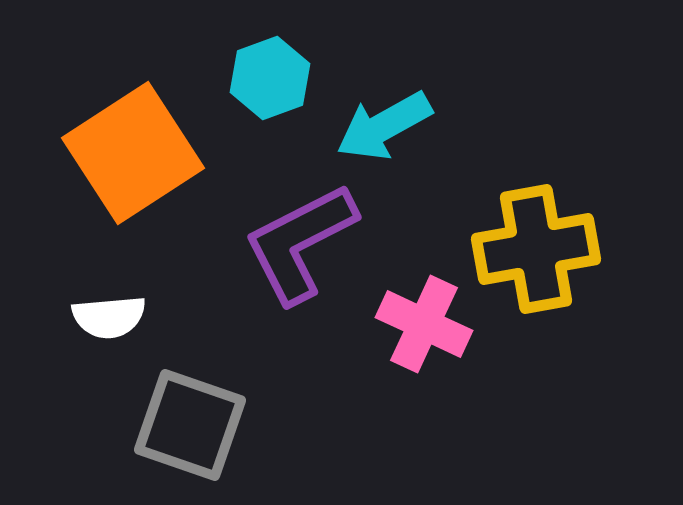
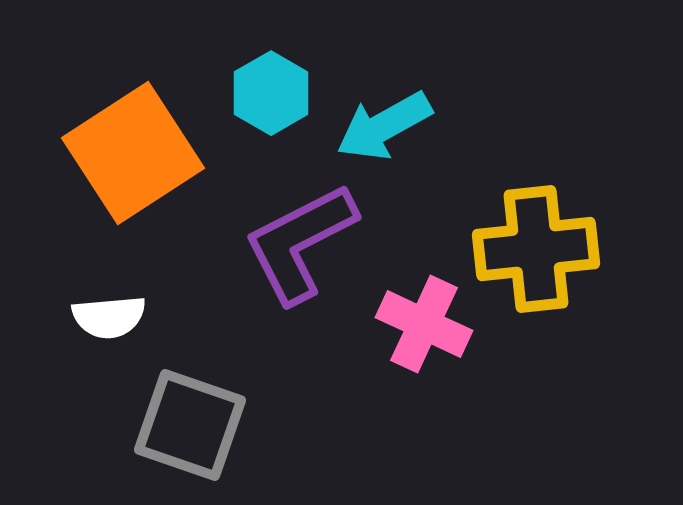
cyan hexagon: moved 1 px right, 15 px down; rotated 10 degrees counterclockwise
yellow cross: rotated 4 degrees clockwise
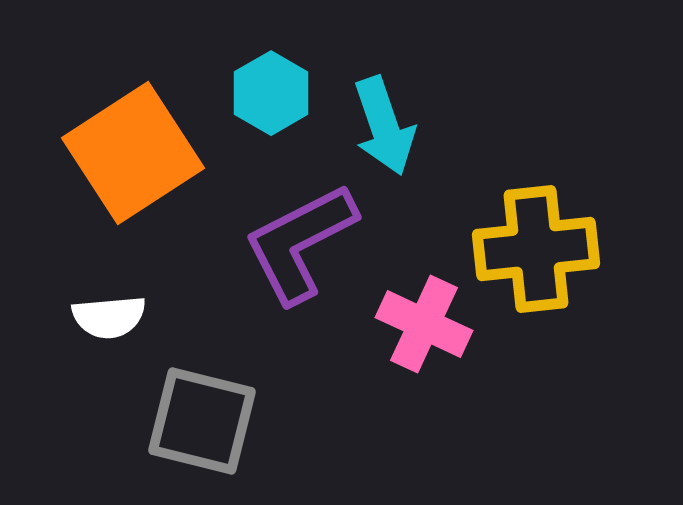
cyan arrow: rotated 80 degrees counterclockwise
gray square: moved 12 px right, 4 px up; rotated 5 degrees counterclockwise
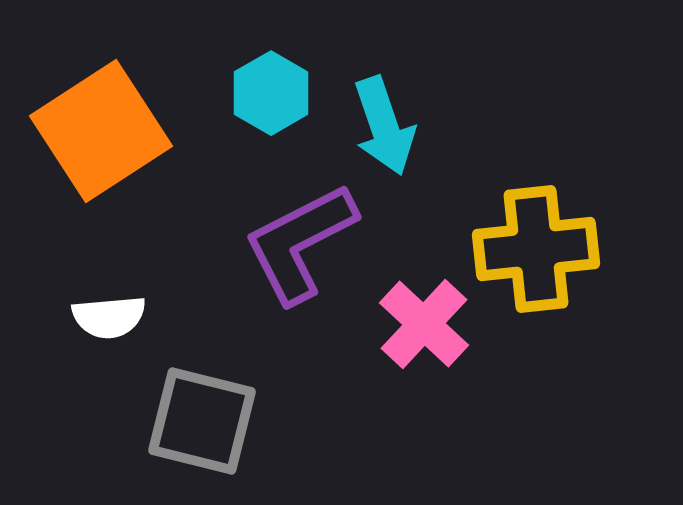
orange square: moved 32 px left, 22 px up
pink cross: rotated 18 degrees clockwise
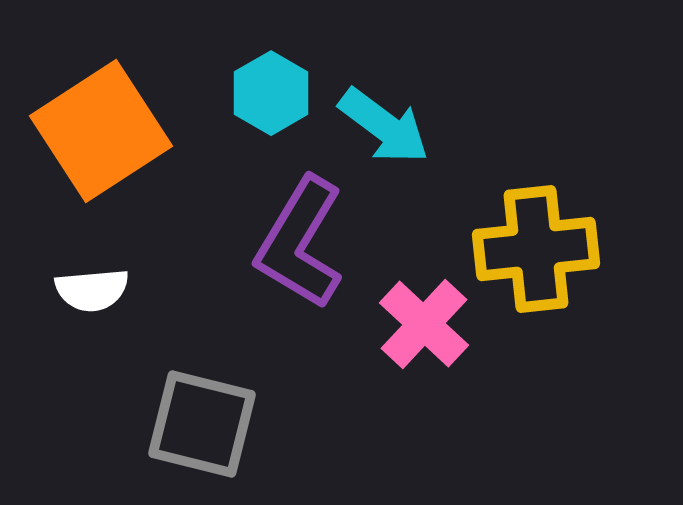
cyan arrow: rotated 34 degrees counterclockwise
purple L-shape: rotated 32 degrees counterclockwise
white semicircle: moved 17 px left, 27 px up
gray square: moved 3 px down
